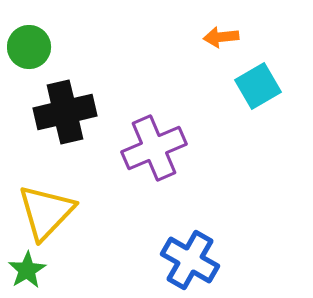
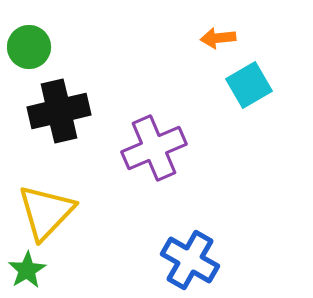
orange arrow: moved 3 px left, 1 px down
cyan square: moved 9 px left, 1 px up
black cross: moved 6 px left, 1 px up
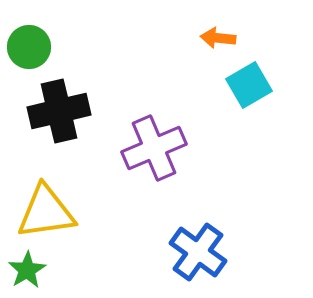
orange arrow: rotated 12 degrees clockwise
yellow triangle: rotated 38 degrees clockwise
blue cross: moved 8 px right, 8 px up; rotated 6 degrees clockwise
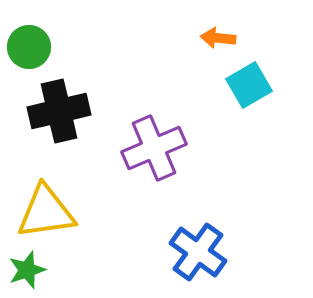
green star: rotated 12 degrees clockwise
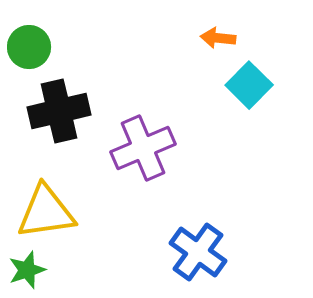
cyan square: rotated 15 degrees counterclockwise
purple cross: moved 11 px left
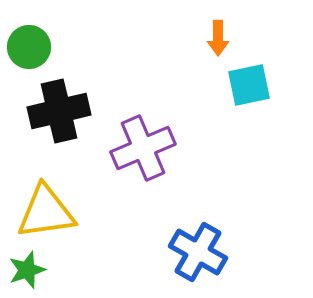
orange arrow: rotated 96 degrees counterclockwise
cyan square: rotated 33 degrees clockwise
blue cross: rotated 6 degrees counterclockwise
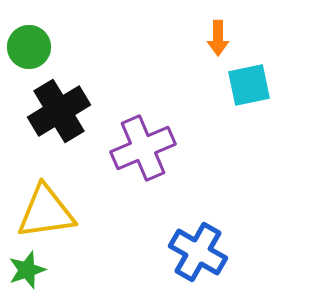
black cross: rotated 18 degrees counterclockwise
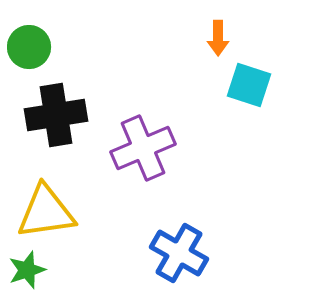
cyan square: rotated 30 degrees clockwise
black cross: moved 3 px left, 4 px down; rotated 22 degrees clockwise
blue cross: moved 19 px left, 1 px down
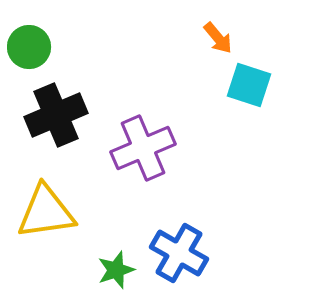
orange arrow: rotated 40 degrees counterclockwise
black cross: rotated 14 degrees counterclockwise
green star: moved 89 px right
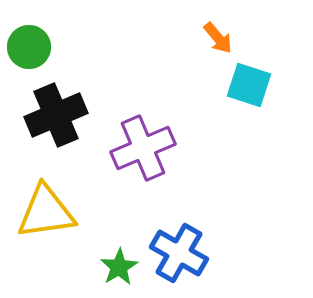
green star: moved 3 px right, 3 px up; rotated 12 degrees counterclockwise
